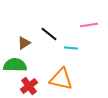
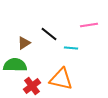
red cross: moved 3 px right
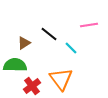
cyan line: rotated 40 degrees clockwise
orange triangle: rotated 40 degrees clockwise
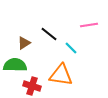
orange triangle: moved 4 px up; rotated 45 degrees counterclockwise
red cross: rotated 36 degrees counterclockwise
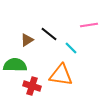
brown triangle: moved 3 px right, 3 px up
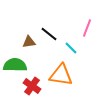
pink line: moved 2 px left, 3 px down; rotated 60 degrees counterclockwise
brown triangle: moved 2 px right, 2 px down; rotated 24 degrees clockwise
red cross: rotated 18 degrees clockwise
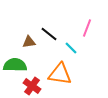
orange triangle: moved 1 px left, 1 px up
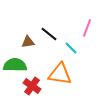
brown triangle: moved 1 px left
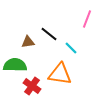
pink line: moved 9 px up
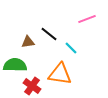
pink line: rotated 48 degrees clockwise
